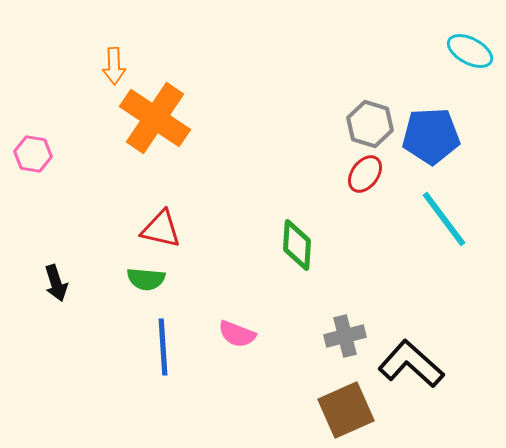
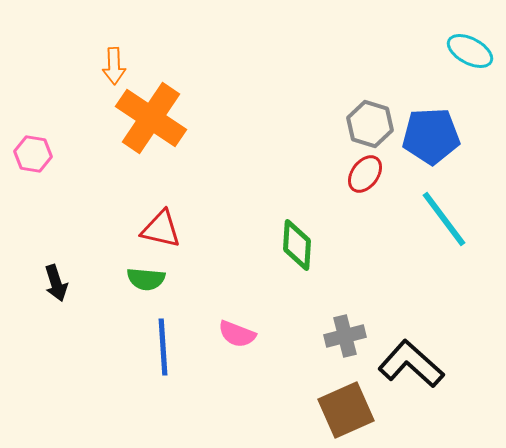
orange cross: moved 4 px left
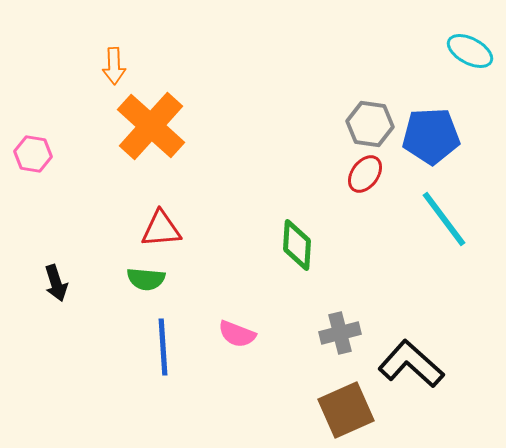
orange cross: moved 8 px down; rotated 8 degrees clockwise
gray hexagon: rotated 9 degrees counterclockwise
red triangle: rotated 18 degrees counterclockwise
gray cross: moved 5 px left, 3 px up
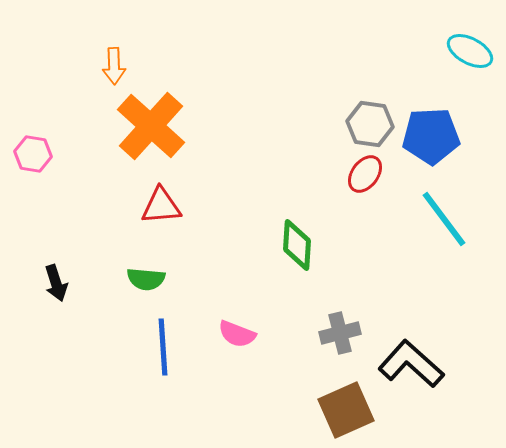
red triangle: moved 23 px up
